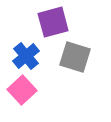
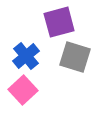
purple square: moved 6 px right
pink square: moved 1 px right
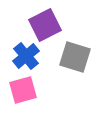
purple square: moved 14 px left, 3 px down; rotated 12 degrees counterclockwise
pink square: rotated 28 degrees clockwise
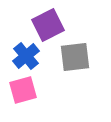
purple square: moved 3 px right
gray square: rotated 24 degrees counterclockwise
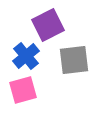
gray square: moved 1 px left, 3 px down
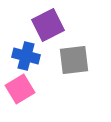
blue cross: rotated 36 degrees counterclockwise
pink square: moved 3 px left, 1 px up; rotated 16 degrees counterclockwise
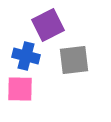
pink square: rotated 32 degrees clockwise
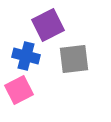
gray square: moved 1 px up
pink square: moved 1 px left, 1 px down; rotated 28 degrees counterclockwise
